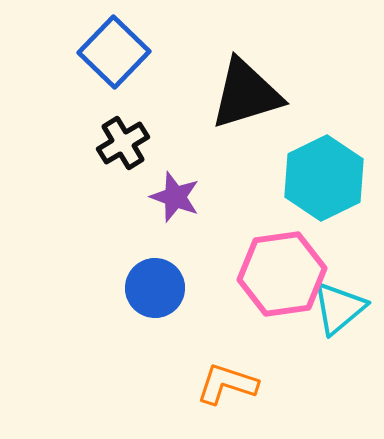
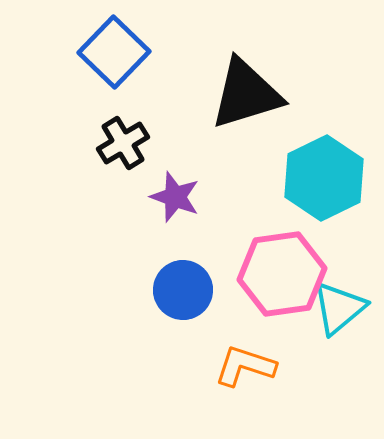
blue circle: moved 28 px right, 2 px down
orange L-shape: moved 18 px right, 18 px up
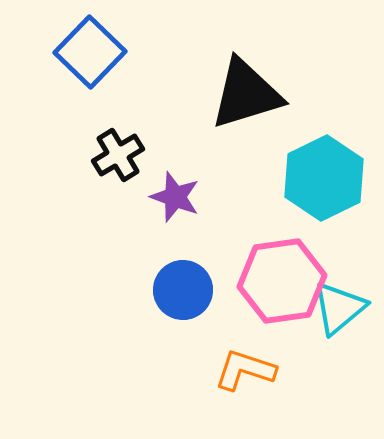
blue square: moved 24 px left
black cross: moved 5 px left, 12 px down
pink hexagon: moved 7 px down
orange L-shape: moved 4 px down
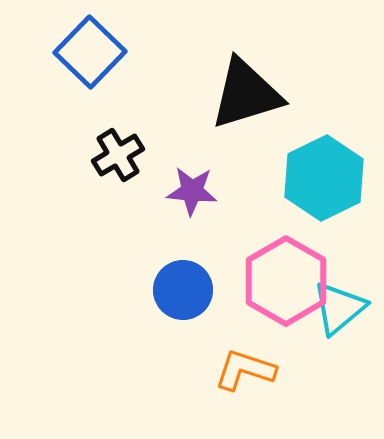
purple star: moved 17 px right, 6 px up; rotated 15 degrees counterclockwise
pink hexagon: moved 4 px right; rotated 22 degrees counterclockwise
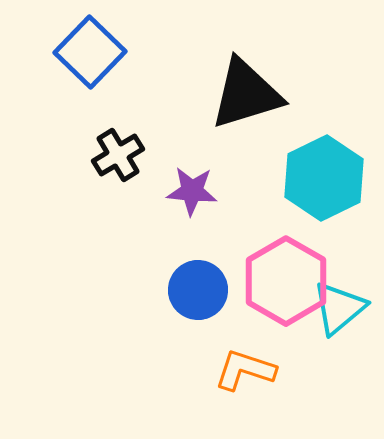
blue circle: moved 15 px right
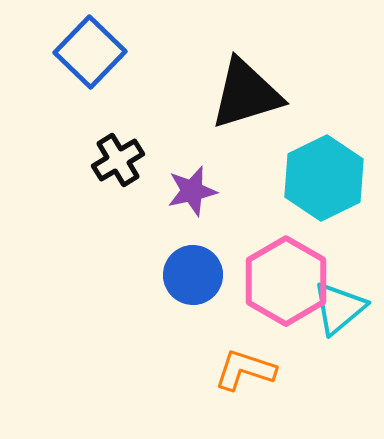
black cross: moved 5 px down
purple star: rotated 18 degrees counterclockwise
blue circle: moved 5 px left, 15 px up
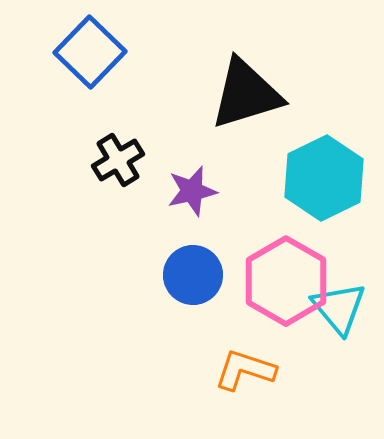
cyan triangle: rotated 30 degrees counterclockwise
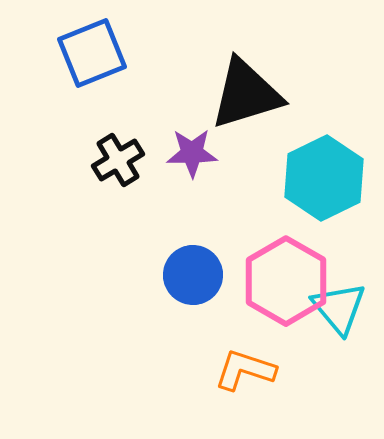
blue square: moved 2 px right, 1 px down; rotated 24 degrees clockwise
purple star: moved 38 px up; rotated 12 degrees clockwise
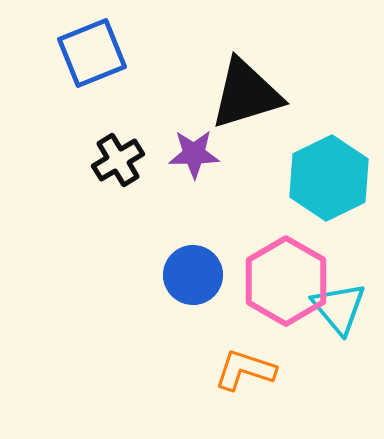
purple star: moved 2 px right, 1 px down
cyan hexagon: moved 5 px right
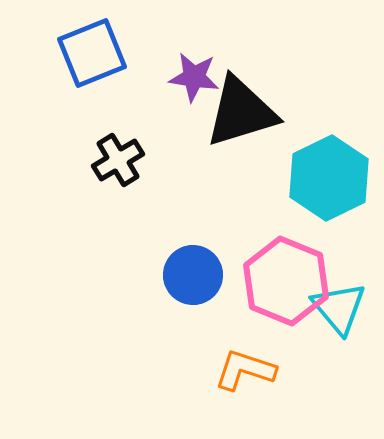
black triangle: moved 5 px left, 18 px down
purple star: moved 77 px up; rotated 9 degrees clockwise
pink hexagon: rotated 8 degrees counterclockwise
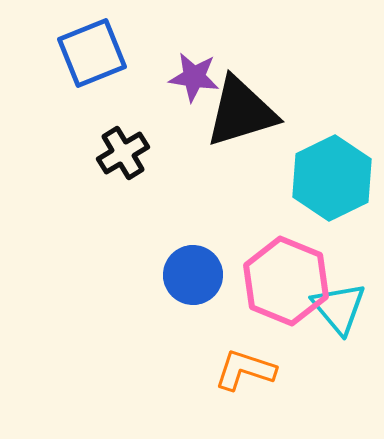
black cross: moved 5 px right, 7 px up
cyan hexagon: moved 3 px right
